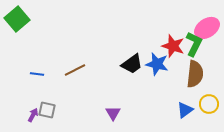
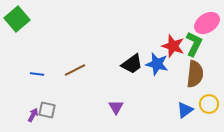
pink ellipse: moved 5 px up
purple triangle: moved 3 px right, 6 px up
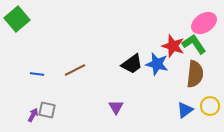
pink ellipse: moved 3 px left
green L-shape: rotated 60 degrees counterclockwise
yellow circle: moved 1 px right, 2 px down
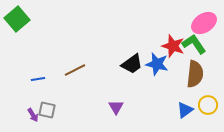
blue line: moved 1 px right, 5 px down; rotated 16 degrees counterclockwise
yellow circle: moved 2 px left, 1 px up
purple arrow: rotated 120 degrees clockwise
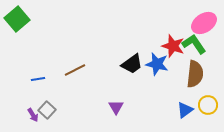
gray square: rotated 30 degrees clockwise
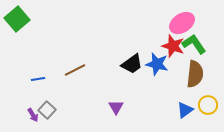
pink ellipse: moved 22 px left
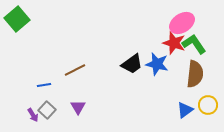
red star: moved 1 px right, 3 px up
blue line: moved 6 px right, 6 px down
purple triangle: moved 38 px left
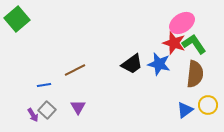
blue star: moved 2 px right
